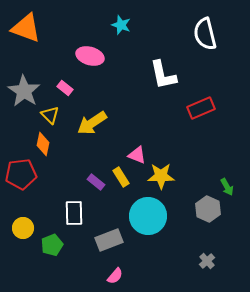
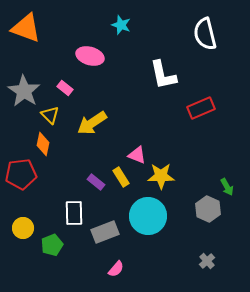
gray rectangle: moved 4 px left, 8 px up
pink semicircle: moved 1 px right, 7 px up
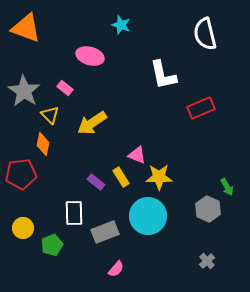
yellow star: moved 2 px left, 1 px down
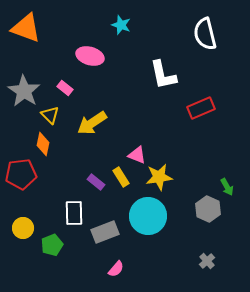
yellow star: rotated 8 degrees counterclockwise
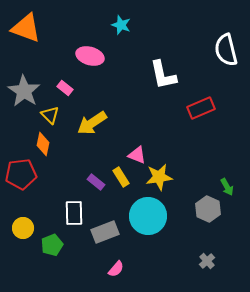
white semicircle: moved 21 px right, 16 px down
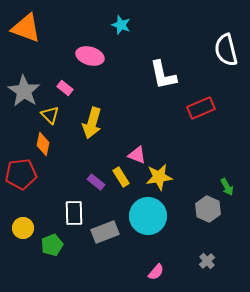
yellow arrow: rotated 40 degrees counterclockwise
pink semicircle: moved 40 px right, 3 px down
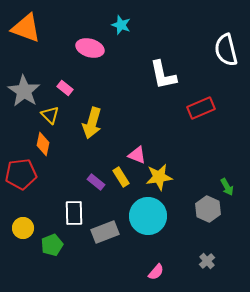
pink ellipse: moved 8 px up
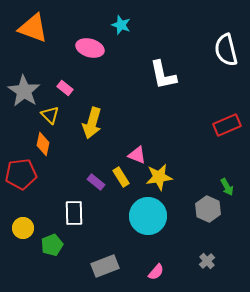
orange triangle: moved 7 px right
red rectangle: moved 26 px right, 17 px down
gray rectangle: moved 34 px down
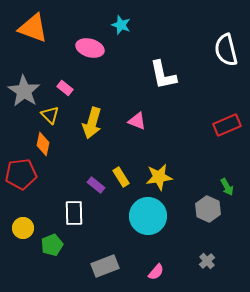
pink triangle: moved 34 px up
purple rectangle: moved 3 px down
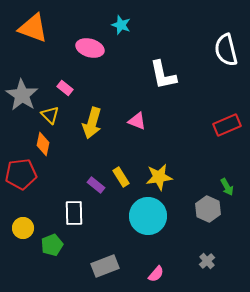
gray star: moved 2 px left, 4 px down
pink semicircle: moved 2 px down
